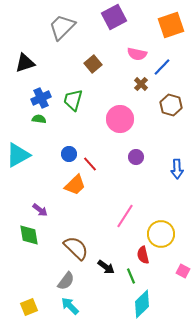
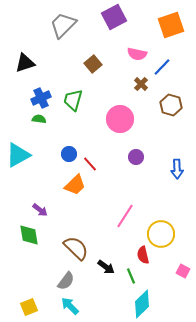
gray trapezoid: moved 1 px right, 2 px up
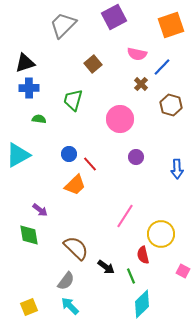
blue cross: moved 12 px left, 10 px up; rotated 24 degrees clockwise
